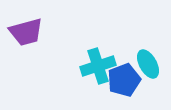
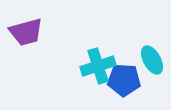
cyan ellipse: moved 4 px right, 4 px up
blue pentagon: rotated 24 degrees clockwise
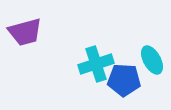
purple trapezoid: moved 1 px left
cyan cross: moved 2 px left, 2 px up
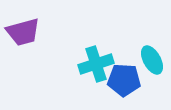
purple trapezoid: moved 2 px left
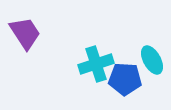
purple trapezoid: moved 2 px right, 1 px down; rotated 108 degrees counterclockwise
blue pentagon: moved 1 px right, 1 px up
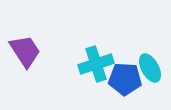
purple trapezoid: moved 18 px down
cyan ellipse: moved 2 px left, 8 px down
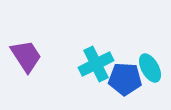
purple trapezoid: moved 1 px right, 5 px down
cyan cross: rotated 8 degrees counterclockwise
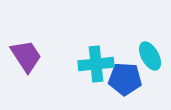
cyan cross: rotated 20 degrees clockwise
cyan ellipse: moved 12 px up
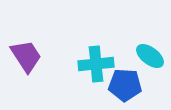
cyan ellipse: rotated 24 degrees counterclockwise
blue pentagon: moved 6 px down
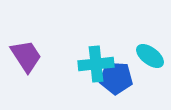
blue pentagon: moved 9 px left, 7 px up
